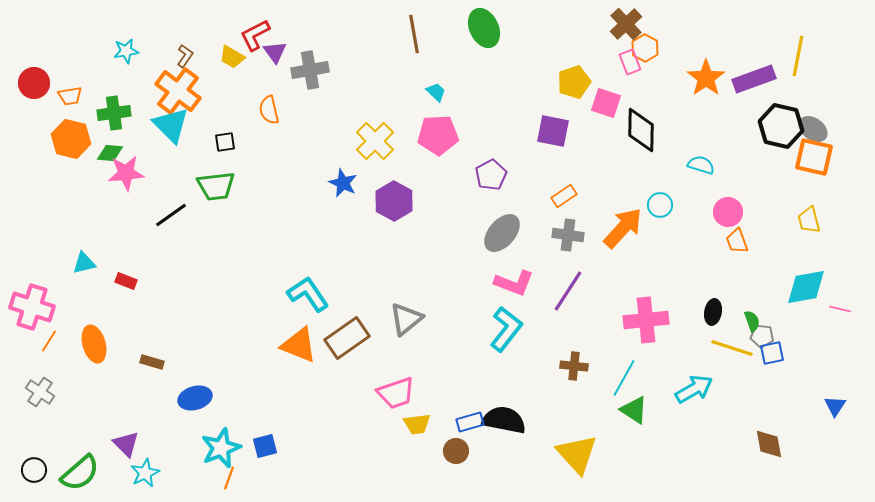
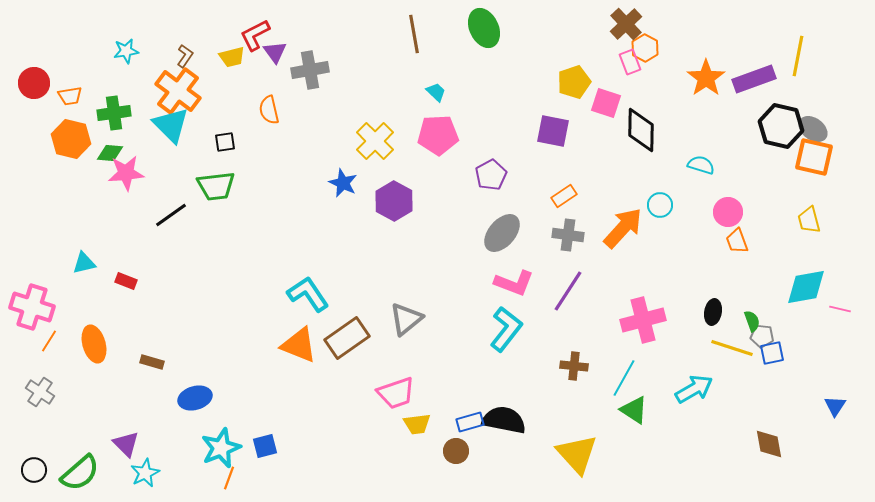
yellow trapezoid at (232, 57): rotated 44 degrees counterclockwise
pink cross at (646, 320): moved 3 px left; rotated 9 degrees counterclockwise
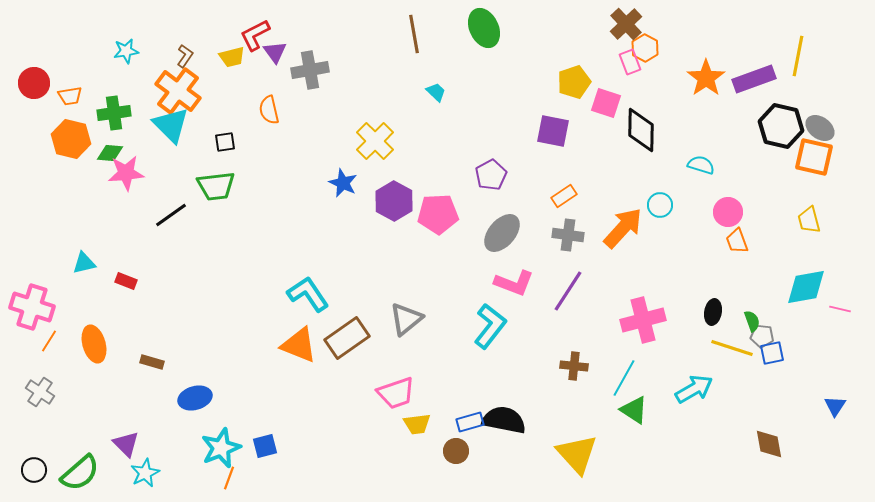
gray ellipse at (813, 129): moved 7 px right, 1 px up
pink pentagon at (438, 135): moved 79 px down
cyan L-shape at (506, 329): moved 16 px left, 3 px up
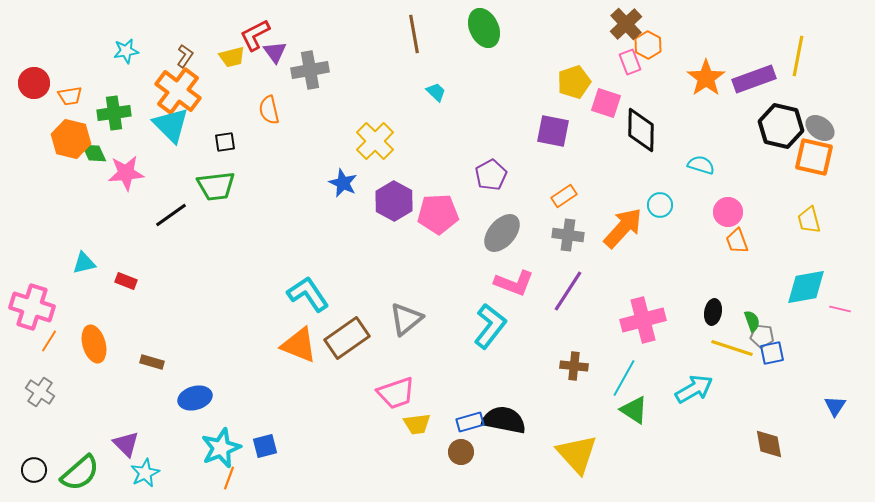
orange hexagon at (645, 48): moved 3 px right, 3 px up
green diamond at (110, 153): moved 16 px left; rotated 60 degrees clockwise
brown circle at (456, 451): moved 5 px right, 1 px down
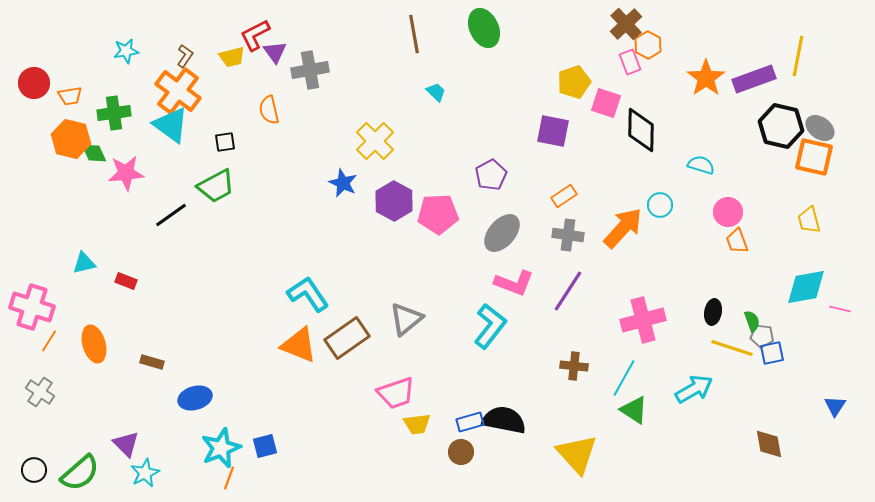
cyan triangle at (171, 125): rotated 9 degrees counterclockwise
green trapezoid at (216, 186): rotated 21 degrees counterclockwise
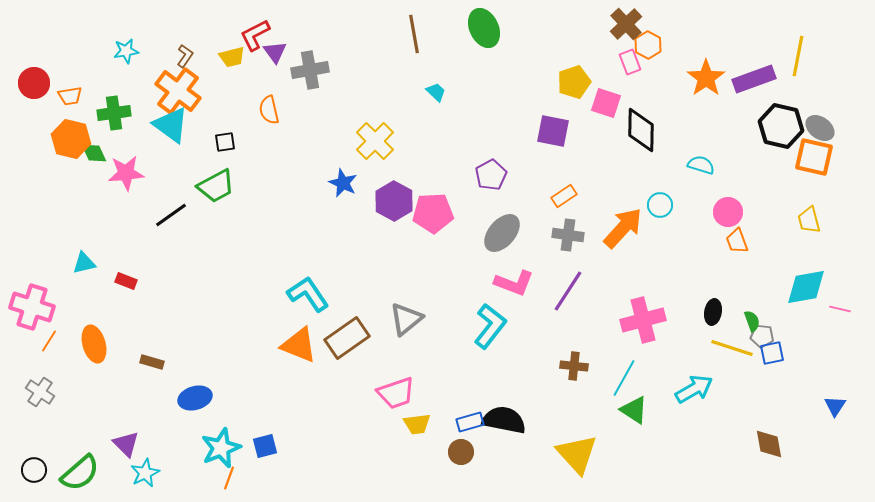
pink pentagon at (438, 214): moved 5 px left, 1 px up
